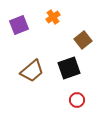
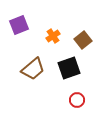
orange cross: moved 19 px down
brown trapezoid: moved 1 px right, 2 px up
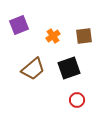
brown square: moved 1 px right, 4 px up; rotated 30 degrees clockwise
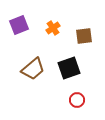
orange cross: moved 8 px up
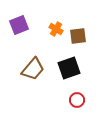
orange cross: moved 3 px right, 1 px down; rotated 24 degrees counterclockwise
brown square: moved 6 px left
brown trapezoid: rotated 10 degrees counterclockwise
